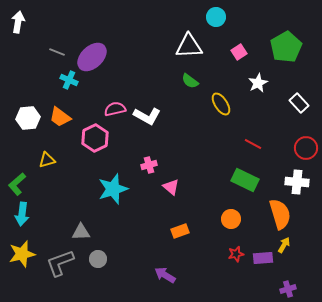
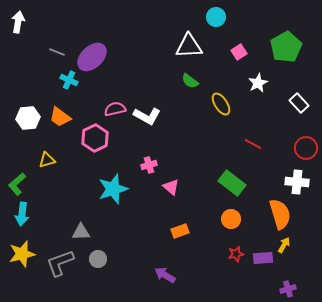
green rectangle: moved 13 px left, 3 px down; rotated 12 degrees clockwise
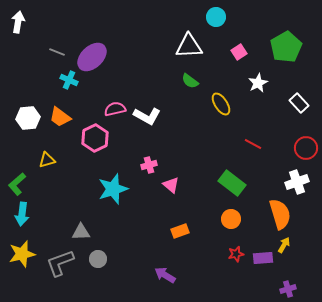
white cross: rotated 25 degrees counterclockwise
pink triangle: moved 2 px up
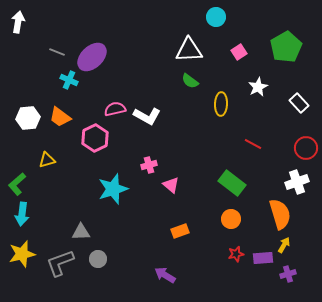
white triangle: moved 4 px down
white star: moved 4 px down
yellow ellipse: rotated 35 degrees clockwise
purple cross: moved 15 px up
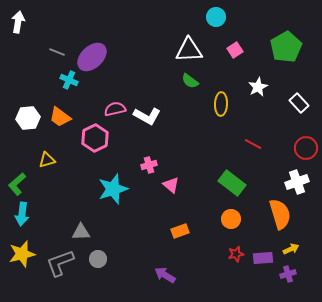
pink square: moved 4 px left, 2 px up
yellow arrow: moved 7 px right, 4 px down; rotated 35 degrees clockwise
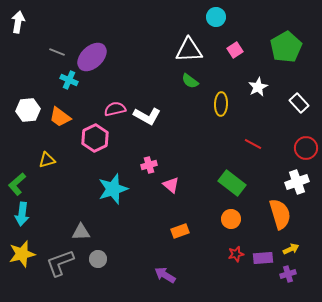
white hexagon: moved 8 px up
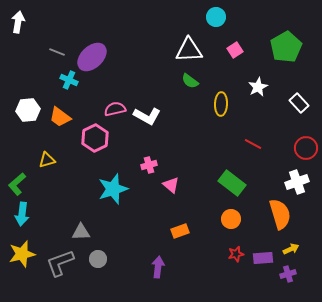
purple arrow: moved 7 px left, 8 px up; rotated 65 degrees clockwise
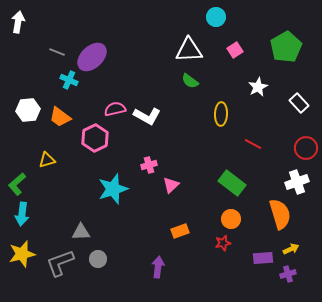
yellow ellipse: moved 10 px down
pink triangle: rotated 36 degrees clockwise
red star: moved 13 px left, 11 px up
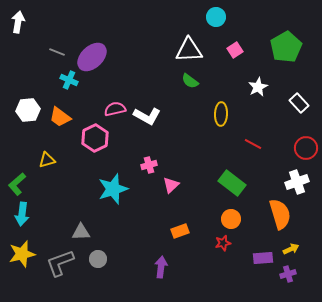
purple arrow: moved 3 px right
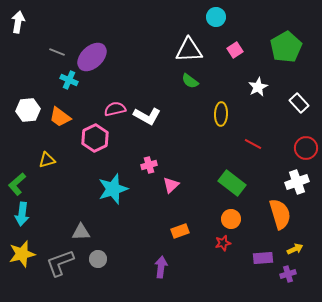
yellow arrow: moved 4 px right
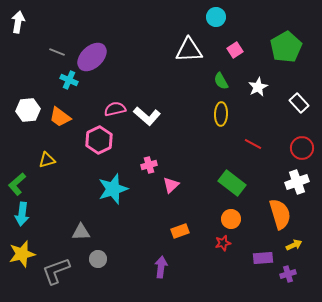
green semicircle: moved 31 px right; rotated 24 degrees clockwise
white L-shape: rotated 12 degrees clockwise
pink hexagon: moved 4 px right, 2 px down
red circle: moved 4 px left
yellow arrow: moved 1 px left, 4 px up
gray L-shape: moved 4 px left, 8 px down
